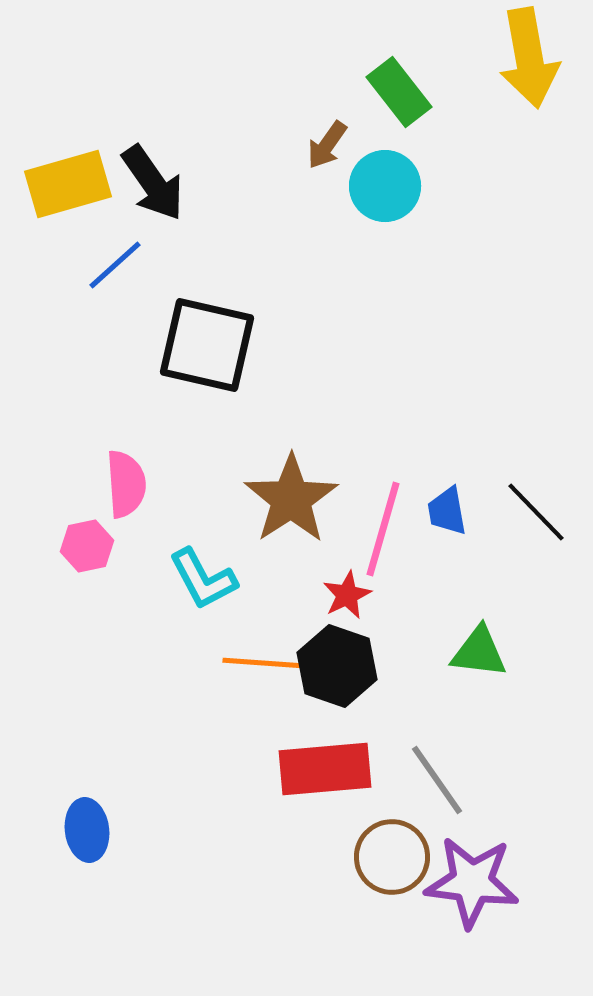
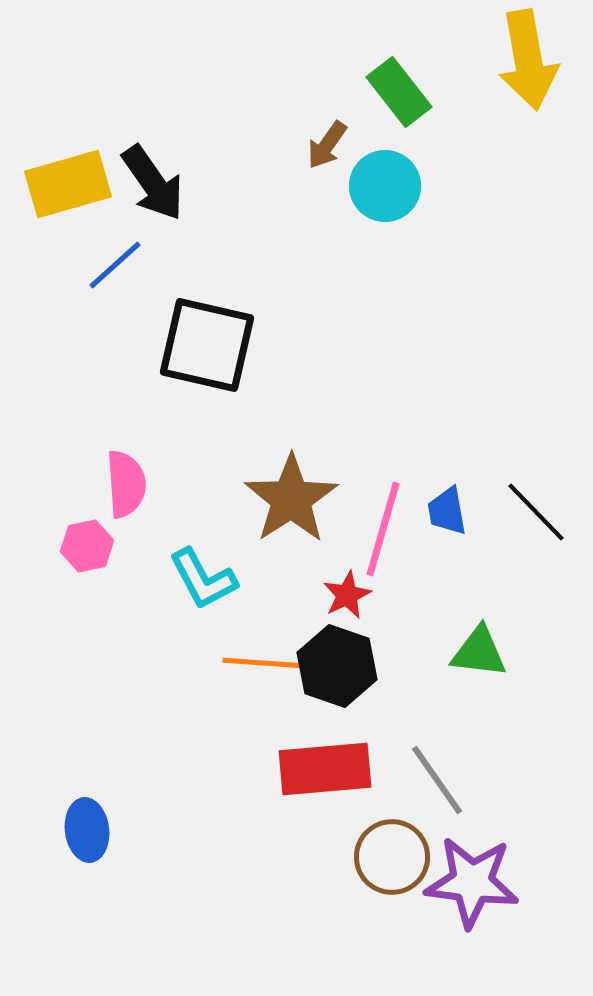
yellow arrow: moved 1 px left, 2 px down
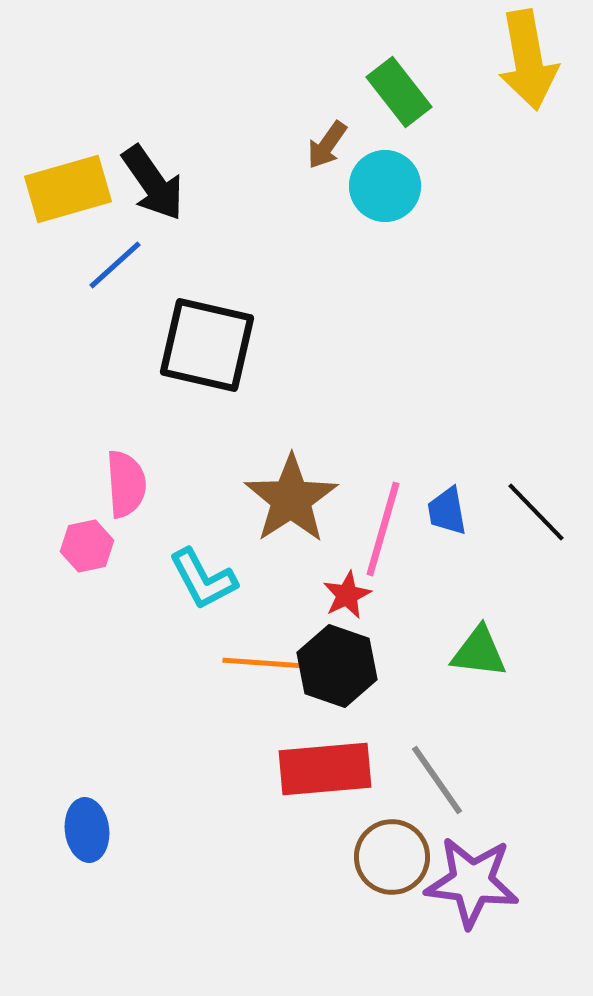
yellow rectangle: moved 5 px down
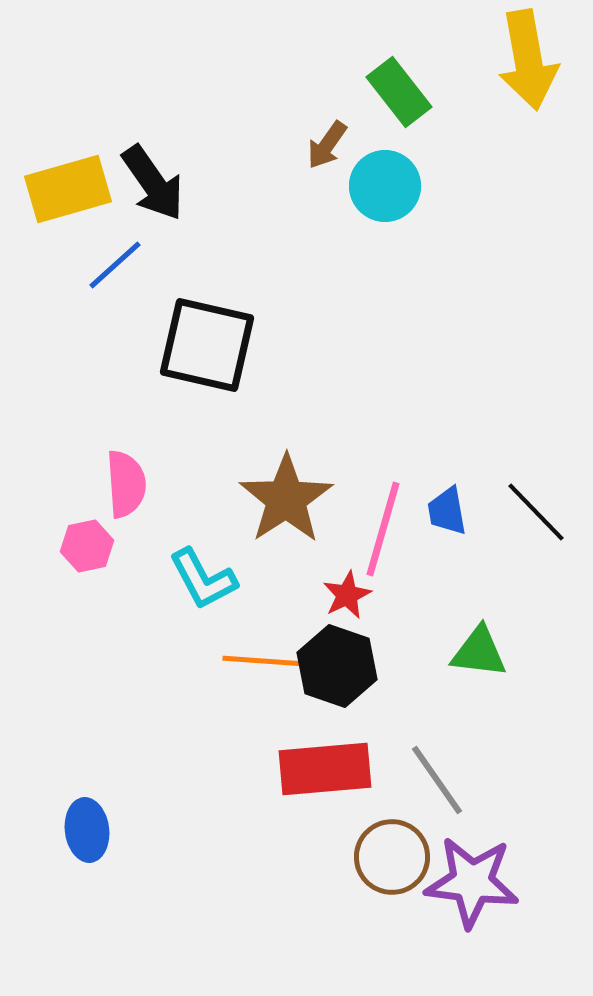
brown star: moved 5 px left
orange line: moved 2 px up
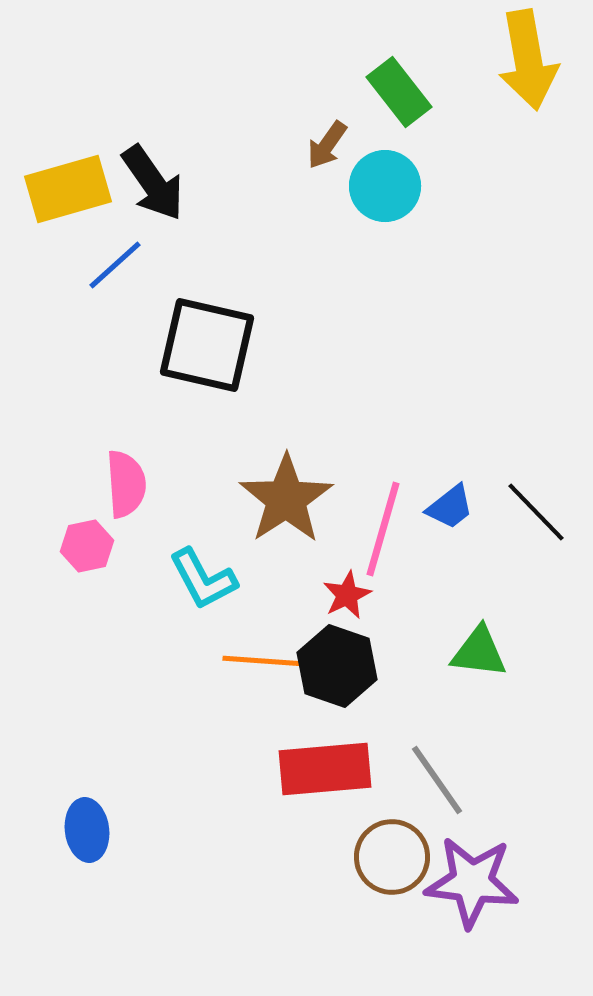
blue trapezoid: moved 3 px right, 4 px up; rotated 118 degrees counterclockwise
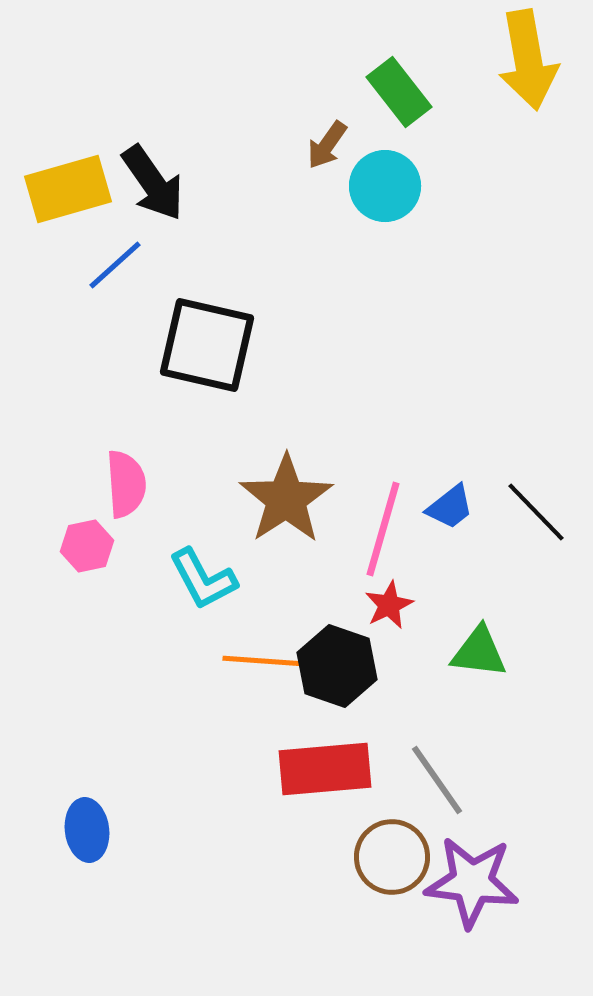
red star: moved 42 px right, 10 px down
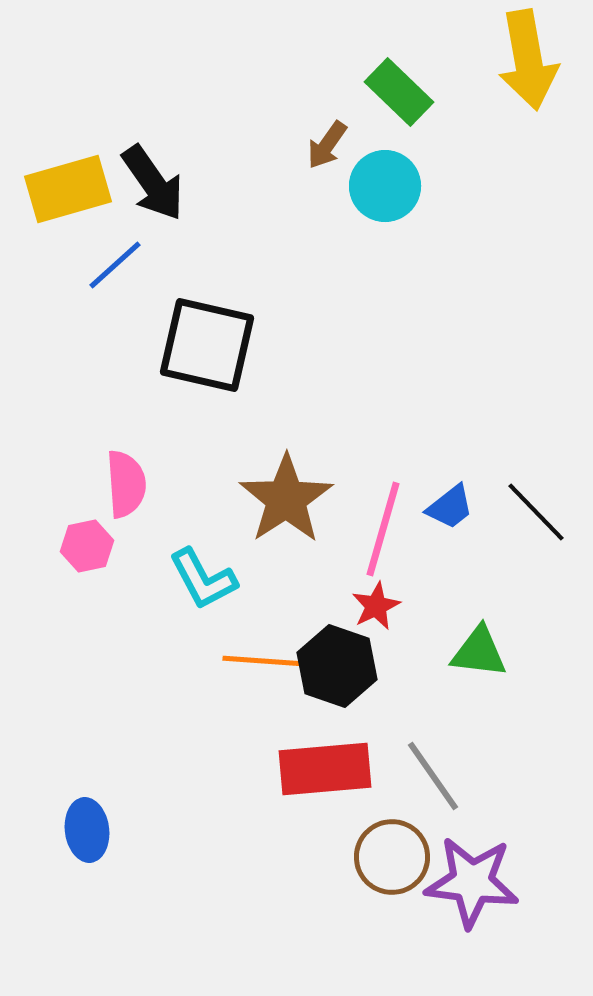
green rectangle: rotated 8 degrees counterclockwise
red star: moved 13 px left, 1 px down
gray line: moved 4 px left, 4 px up
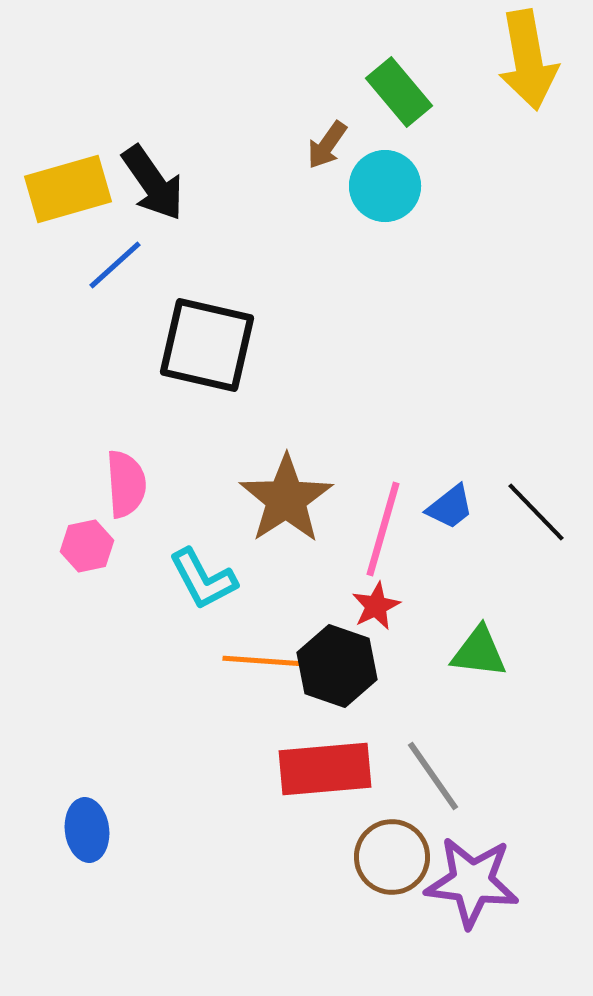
green rectangle: rotated 6 degrees clockwise
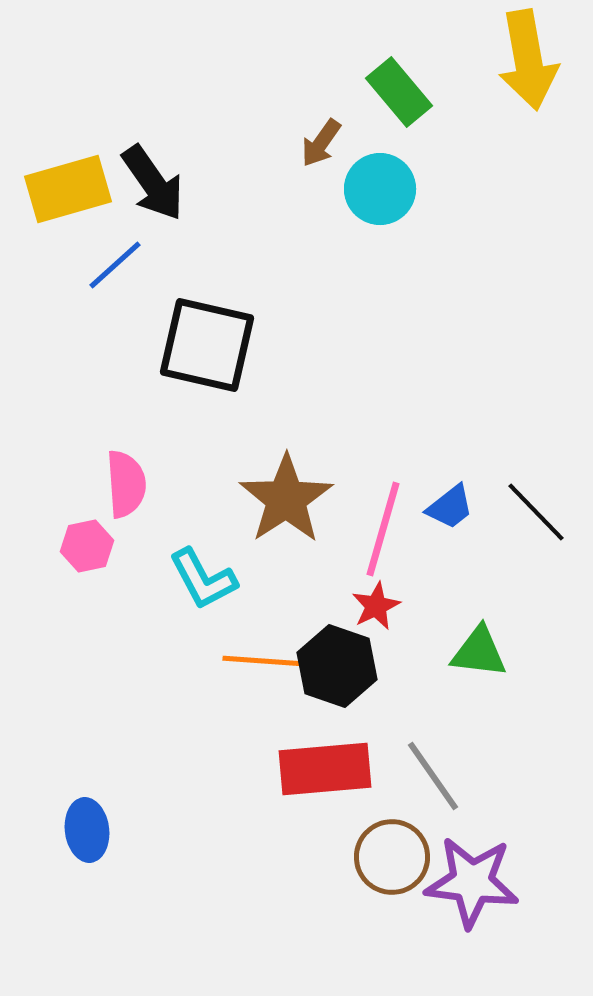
brown arrow: moved 6 px left, 2 px up
cyan circle: moved 5 px left, 3 px down
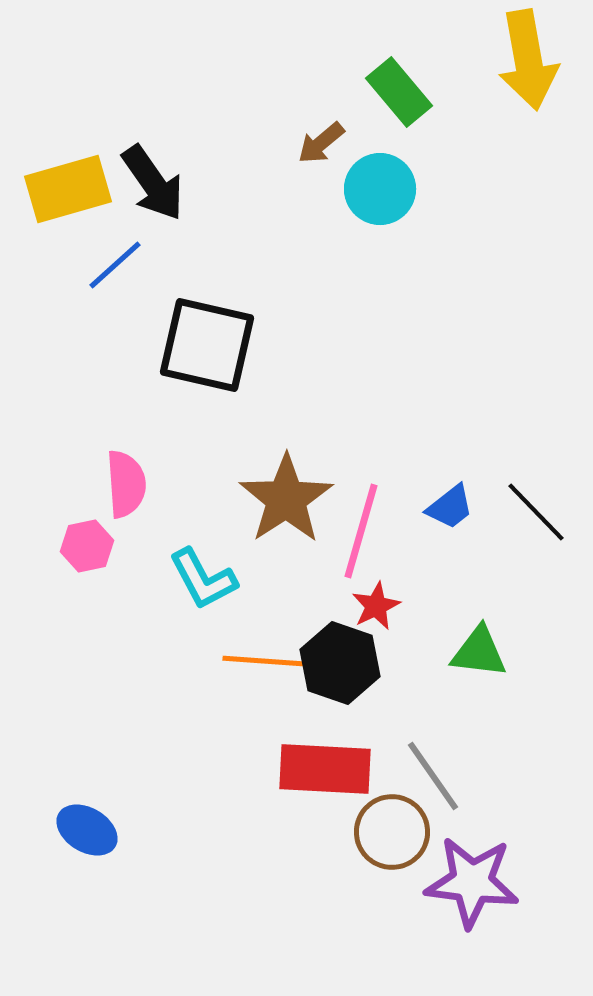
brown arrow: rotated 15 degrees clockwise
pink line: moved 22 px left, 2 px down
black hexagon: moved 3 px right, 3 px up
red rectangle: rotated 8 degrees clockwise
blue ellipse: rotated 52 degrees counterclockwise
brown circle: moved 25 px up
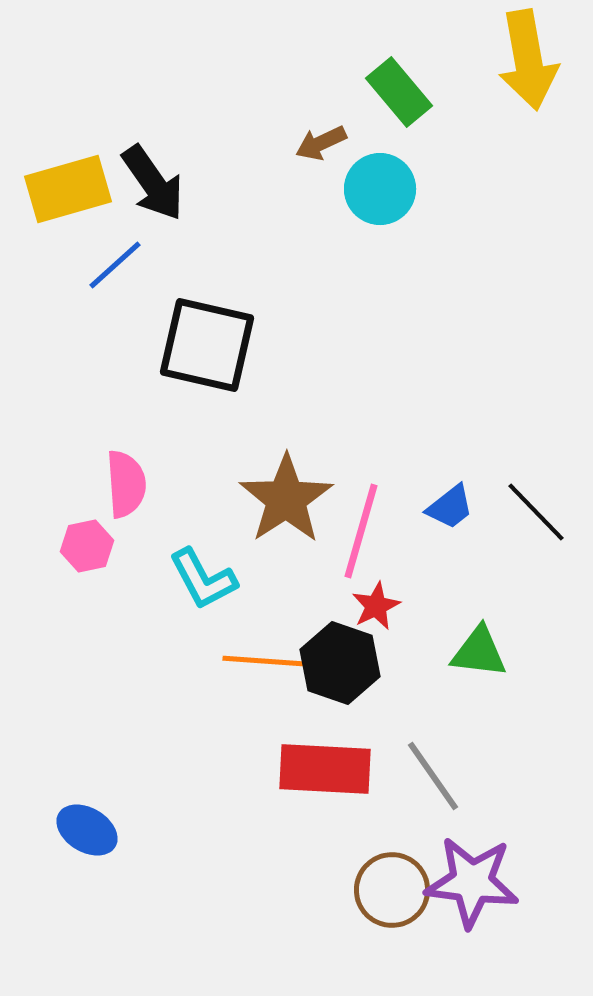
brown arrow: rotated 15 degrees clockwise
brown circle: moved 58 px down
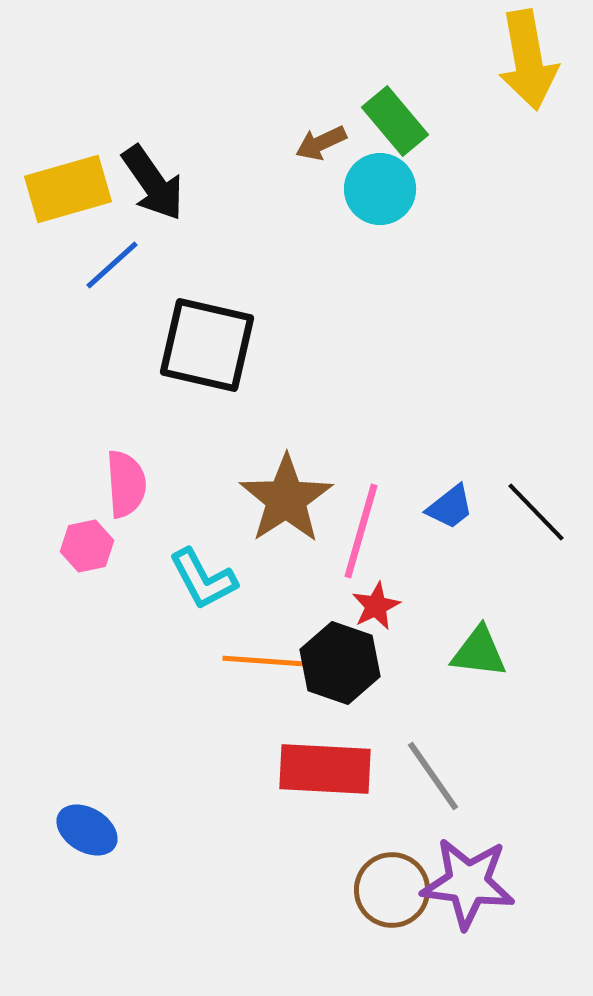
green rectangle: moved 4 px left, 29 px down
blue line: moved 3 px left
purple star: moved 4 px left, 1 px down
